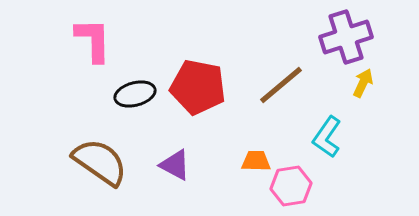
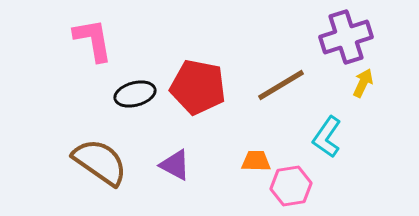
pink L-shape: rotated 9 degrees counterclockwise
brown line: rotated 9 degrees clockwise
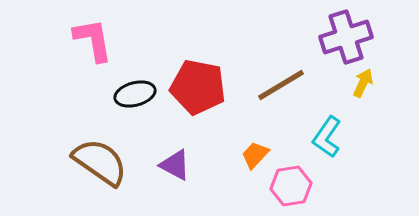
orange trapezoid: moved 1 px left, 6 px up; rotated 48 degrees counterclockwise
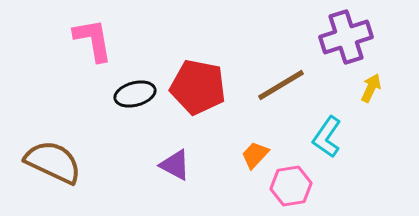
yellow arrow: moved 8 px right, 5 px down
brown semicircle: moved 47 px left; rotated 10 degrees counterclockwise
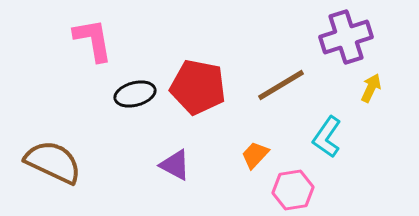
pink hexagon: moved 2 px right, 4 px down
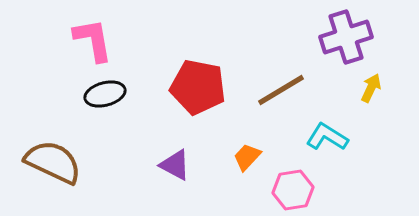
brown line: moved 5 px down
black ellipse: moved 30 px left
cyan L-shape: rotated 87 degrees clockwise
orange trapezoid: moved 8 px left, 2 px down
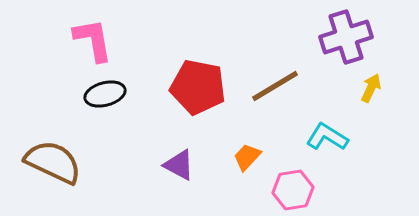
brown line: moved 6 px left, 4 px up
purple triangle: moved 4 px right
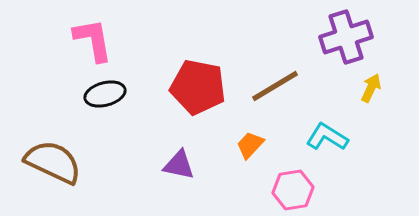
orange trapezoid: moved 3 px right, 12 px up
purple triangle: rotated 16 degrees counterclockwise
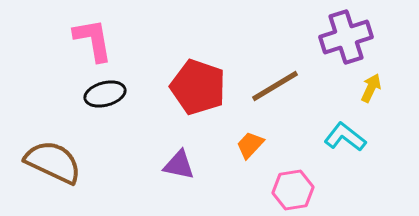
red pentagon: rotated 8 degrees clockwise
cyan L-shape: moved 18 px right; rotated 6 degrees clockwise
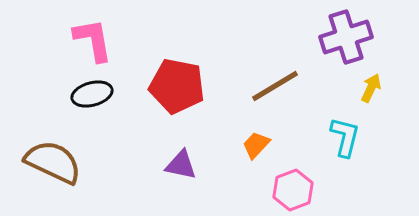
red pentagon: moved 21 px left, 1 px up; rotated 8 degrees counterclockwise
black ellipse: moved 13 px left
cyan L-shape: rotated 66 degrees clockwise
orange trapezoid: moved 6 px right
purple triangle: moved 2 px right
pink hexagon: rotated 12 degrees counterclockwise
